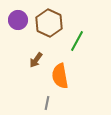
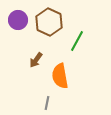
brown hexagon: moved 1 px up
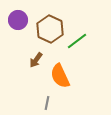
brown hexagon: moved 1 px right, 7 px down
green line: rotated 25 degrees clockwise
orange semicircle: rotated 15 degrees counterclockwise
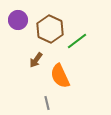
gray line: rotated 24 degrees counterclockwise
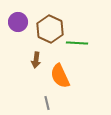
purple circle: moved 2 px down
green line: moved 2 px down; rotated 40 degrees clockwise
brown arrow: rotated 28 degrees counterclockwise
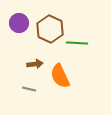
purple circle: moved 1 px right, 1 px down
brown arrow: moved 1 px left, 4 px down; rotated 105 degrees counterclockwise
gray line: moved 18 px left, 14 px up; rotated 64 degrees counterclockwise
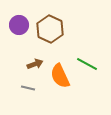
purple circle: moved 2 px down
green line: moved 10 px right, 21 px down; rotated 25 degrees clockwise
brown arrow: rotated 14 degrees counterclockwise
gray line: moved 1 px left, 1 px up
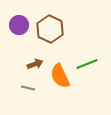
green line: rotated 50 degrees counterclockwise
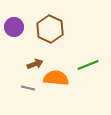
purple circle: moved 5 px left, 2 px down
green line: moved 1 px right, 1 px down
orange semicircle: moved 4 px left, 2 px down; rotated 120 degrees clockwise
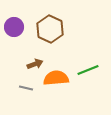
green line: moved 5 px down
orange semicircle: rotated 10 degrees counterclockwise
gray line: moved 2 px left
